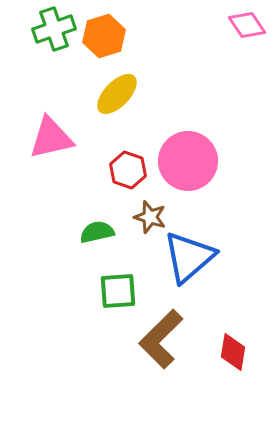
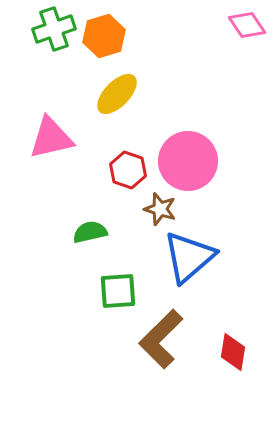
brown star: moved 10 px right, 8 px up
green semicircle: moved 7 px left
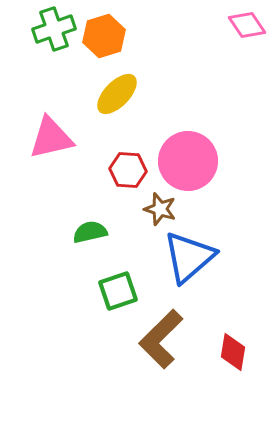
red hexagon: rotated 15 degrees counterclockwise
green square: rotated 15 degrees counterclockwise
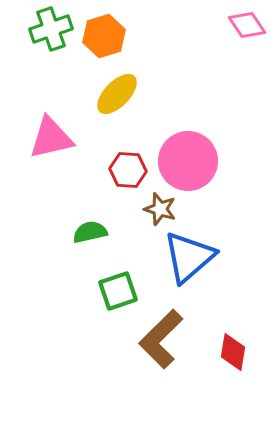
green cross: moved 3 px left
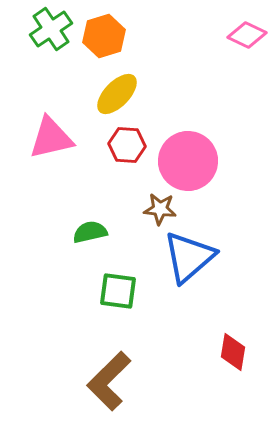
pink diamond: moved 10 px down; rotated 30 degrees counterclockwise
green cross: rotated 15 degrees counterclockwise
red hexagon: moved 1 px left, 25 px up
brown star: rotated 12 degrees counterclockwise
green square: rotated 27 degrees clockwise
brown L-shape: moved 52 px left, 42 px down
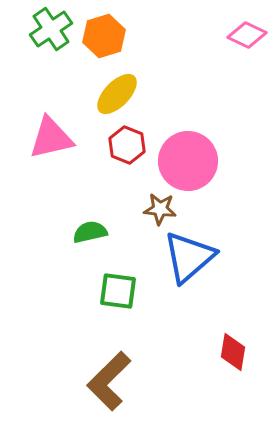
red hexagon: rotated 18 degrees clockwise
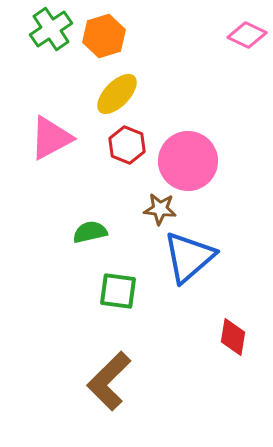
pink triangle: rotated 15 degrees counterclockwise
red diamond: moved 15 px up
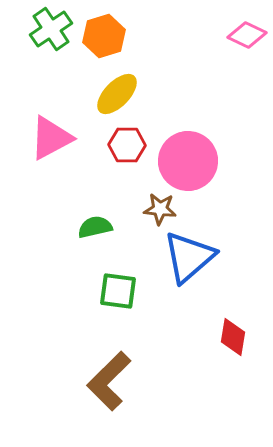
red hexagon: rotated 21 degrees counterclockwise
green semicircle: moved 5 px right, 5 px up
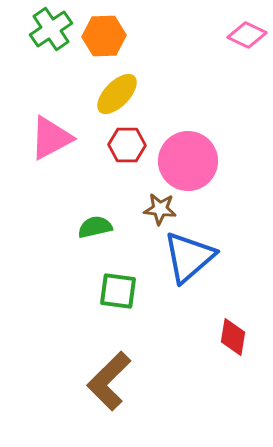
orange hexagon: rotated 15 degrees clockwise
